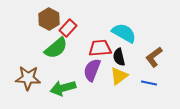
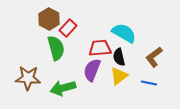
green semicircle: rotated 65 degrees counterclockwise
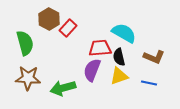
green semicircle: moved 31 px left, 5 px up
brown L-shape: rotated 120 degrees counterclockwise
yellow triangle: rotated 18 degrees clockwise
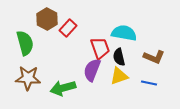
brown hexagon: moved 2 px left
cyan semicircle: rotated 20 degrees counterclockwise
red trapezoid: rotated 75 degrees clockwise
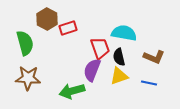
red rectangle: rotated 30 degrees clockwise
green arrow: moved 9 px right, 3 px down
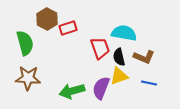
brown L-shape: moved 10 px left
purple semicircle: moved 9 px right, 18 px down
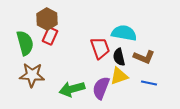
red rectangle: moved 18 px left, 8 px down; rotated 48 degrees counterclockwise
brown star: moved 4 px right, 3 px up
green arrow: moved 2 px up
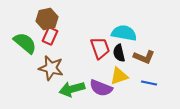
brown hexagon: rotated 20 degrees clockwise
green semicircle: rotated 35 degrees counterclockwise
black semicircle: moved 4 px up
brown star: moved 19 px right, 7 px up; rotated 10 degrees clockwise
purple semicircle: rotated 90 degrees counterclockwise
